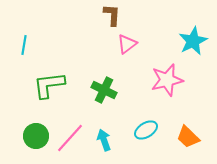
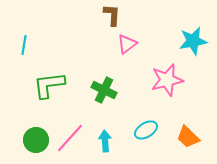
cyan star: rotated 16 degrees clockwise
green circle: moved 4 px down
cyan arrow: moved 1 px right, 1 px down; rotated 15 degrees clockwise
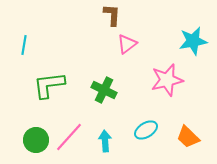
pink line: moved 1 px left, 1 px up
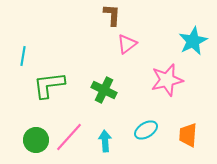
cyan star: rotated 16 degrees counterclockwise
cyan line: moved 1 px left, 11 px down
orange trapezoid: moved 2 px up; rotated 50 degrees clockwise
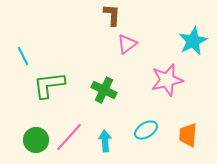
cyan line: rotated 36 degrees counterclockwise
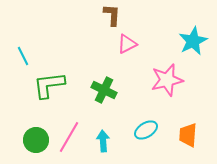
pink triangle: rotated 10 degrees clockwise
pink line: rotated 12 degrees counterclockwise
cyan arrow: moved 2 px left
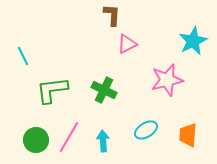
green L-shape: moved 3 px right, 5 px down
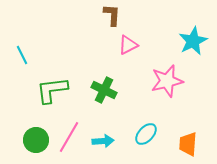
pink triangle: moved 1 px right, 1 px down
cyan line: moved 1 px left, 1 px up
pink star: moved 1 px down
cyan ellipse: moved 4 px down; rotated 15 degrees counterclockwise
orange trapezoid: moved 9 px down
cyan arrow: rotated 90 degrees clockwise
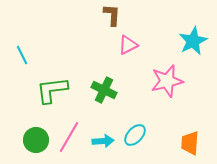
cyan ellipse: moved 11 px left, 1 px down
orange trapezoid: moved 2 px right, 1 px up
